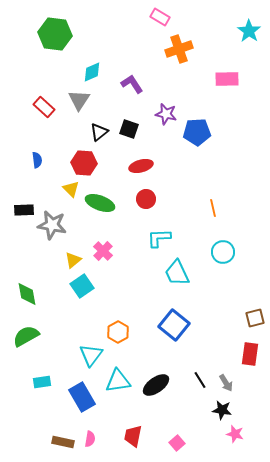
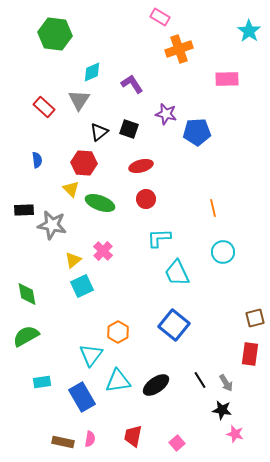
cyan square at (82, 286): rotated 10 degrees clockwise
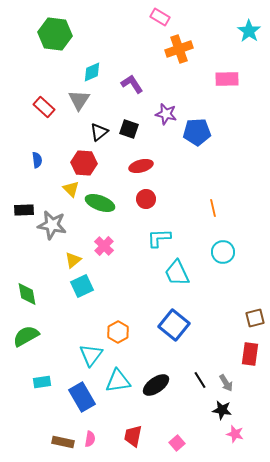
pink cross at (103, 251): moved 1 px right, 5 px up
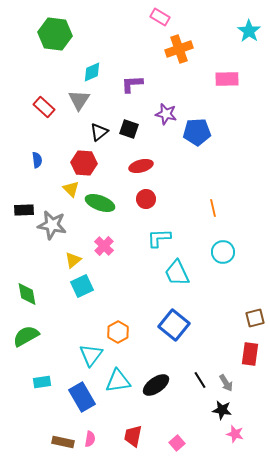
purple L-shape at (132, 84): rotated 60 degrees counterclockwise
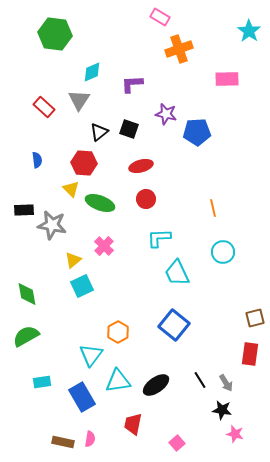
red trapezoid at (133, 436): moved 12 px up
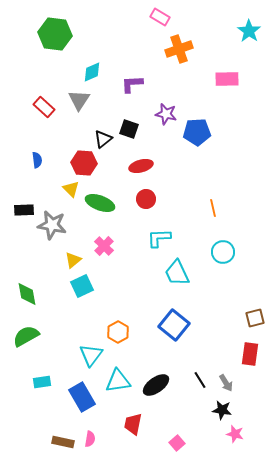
black triangle at (99, 132): moved 4 px right, 7 px down
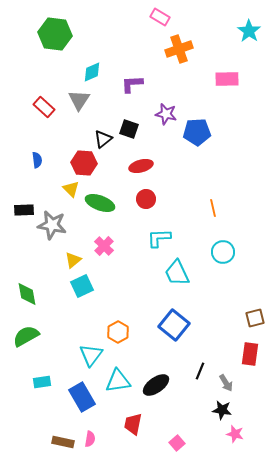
black line at (200, 380): moved 9 px up; rotated 54 degrees clockwise
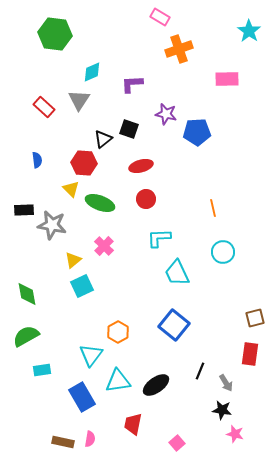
cyan rectangle at (42, 382): moved 12 px up
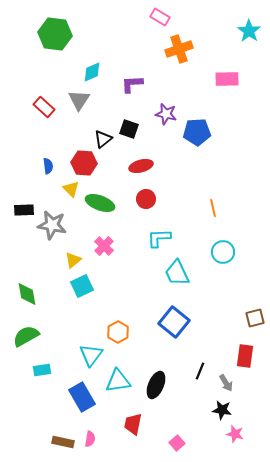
blue semicircle at (37, 160): moved 11 px right, 6 px down
blue square at (174, 325): moved 3 px up
red rectangle at (250, 354): moved 5 px left, 2 px down
black ellipse at (156, 385): rotated 32 degrees counterclockwise
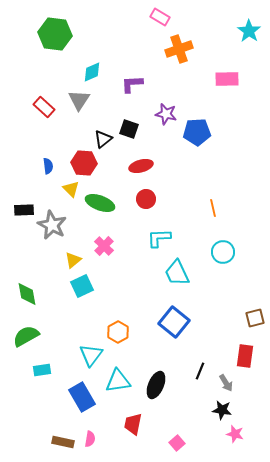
gray star at (52, 225): rotated 16 degrees clockwise
